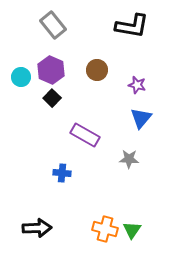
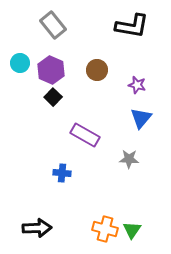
cyan circle: moved 1 px left, 14 px up
black square: moved 1 px right, 1 px up
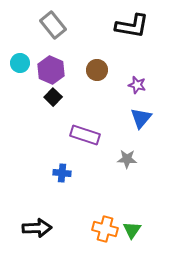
purple rectangle: rotated 12 degrees counterclockwise
gray star: moved 2 px left
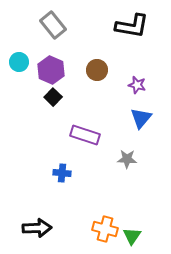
cyan circle: moved 1 px left, 1 px up
green triangle: moved 6 px down
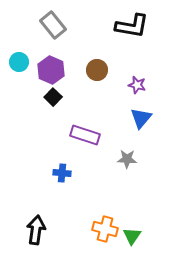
black arrow: moved 1 px left, 2 px down; rotated 80 degrees counterclockwise
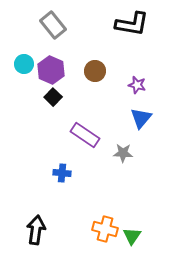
black L-shape: moved 2 px up
cyan circle: moved 5 px right, 2 px down
brown circle: moved 2 px left, 1 px down
purple rectangle: rotated 16 degrees clockwise
gray star: moved 4 px left, 6 px up
